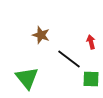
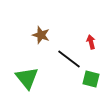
green square: rotated 12 degrees clockwise
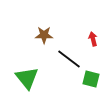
brown star: moved 3 px right; rotated 18 degrees counterclockwise
red arrow: moved 2 px right, 3 px up
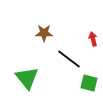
brown star: moved 2 px up
green square: moved 2 px left, 4 px down
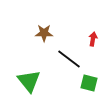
red arrow: rotated 24 degrees clockwise
green triangle: moved 2 px right, 3 px down
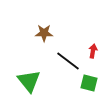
red arrow: moved 12 px down
black line: moved 1 px left, 2 px down
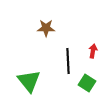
brown star: moved 2 px right, 5 px up
black line: rotated 50 degrees clockwise
green square: moved 2 px left; rotated 18 degrees clockwise
